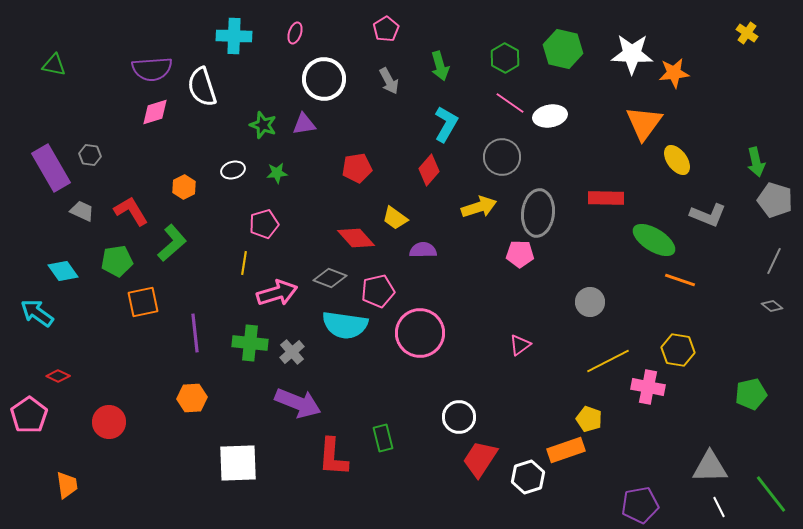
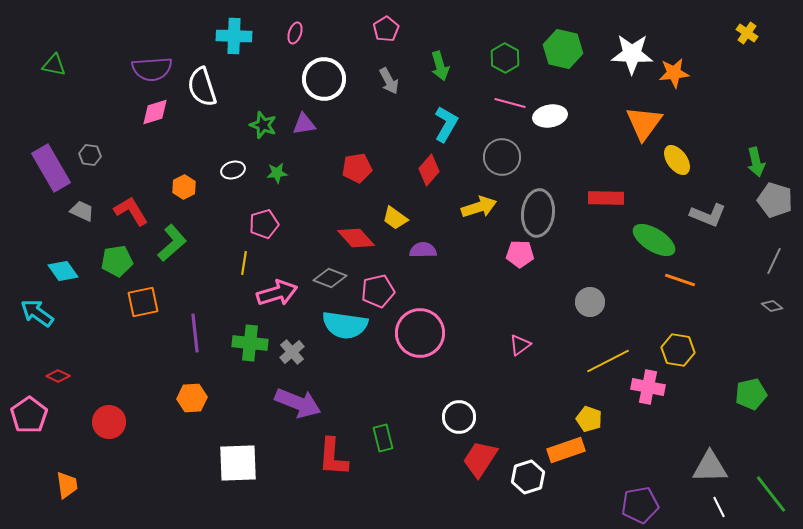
pink line at (510, 103): rotated 20 degrees counterclockwise
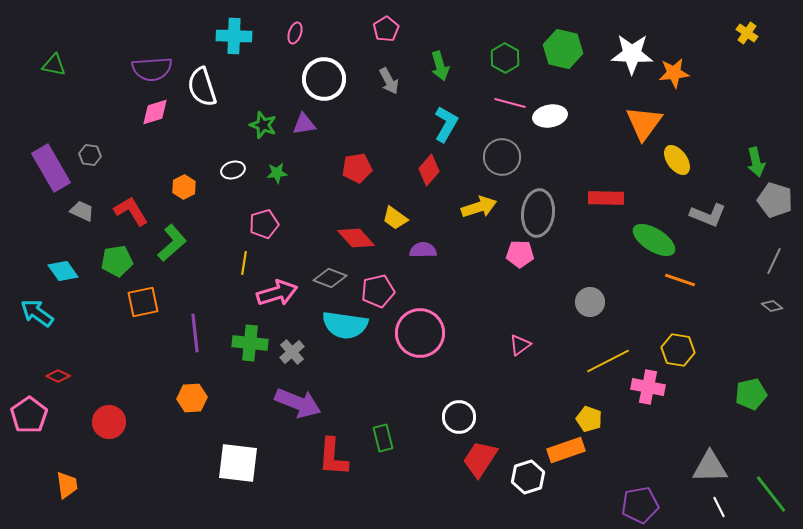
white square at (238, 463): rotated 9 degrees clockwise
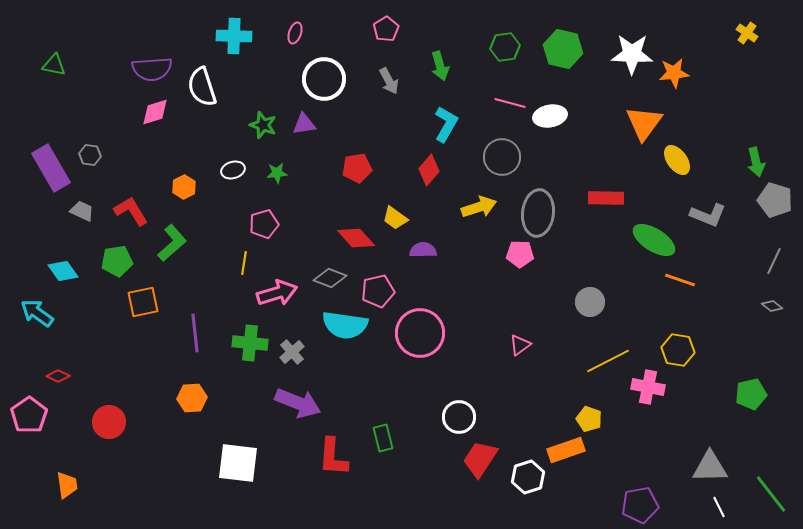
green hexagon at (505, 58): moved 11 px up; rotated 24 degrees clockwise
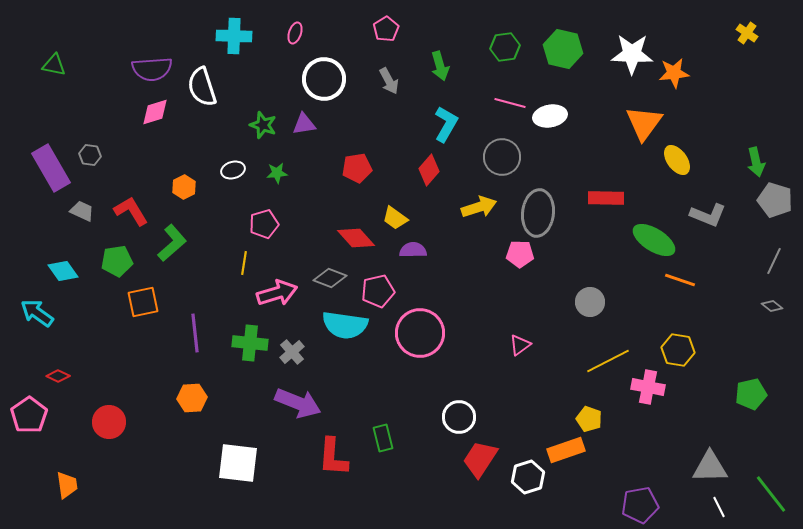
purple semicircle at (423, 250): moved 10 px left
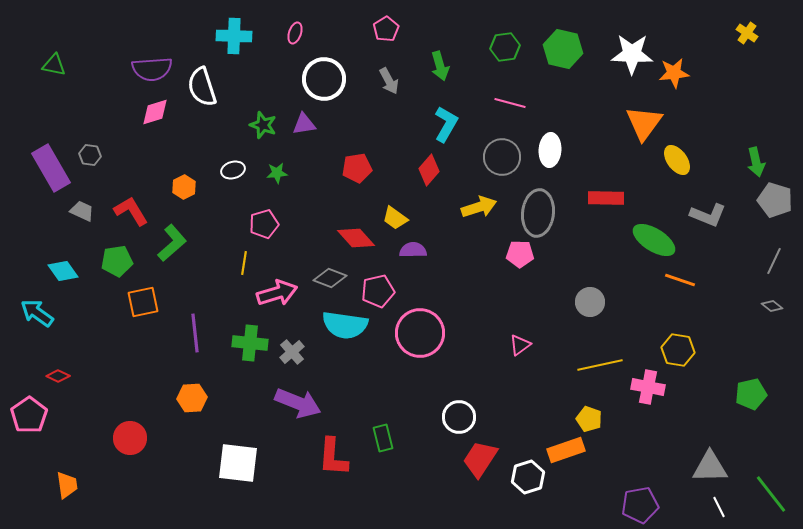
white ellipse at (550, 116): moved 34 px down; rotated 76 degrees counterclockwise
yellow line at (608, 361): moved 8 px left, 4 px down; rotated 15 degrees clockwise
red circle at (109, 422): moved 21 px right, 16 px down
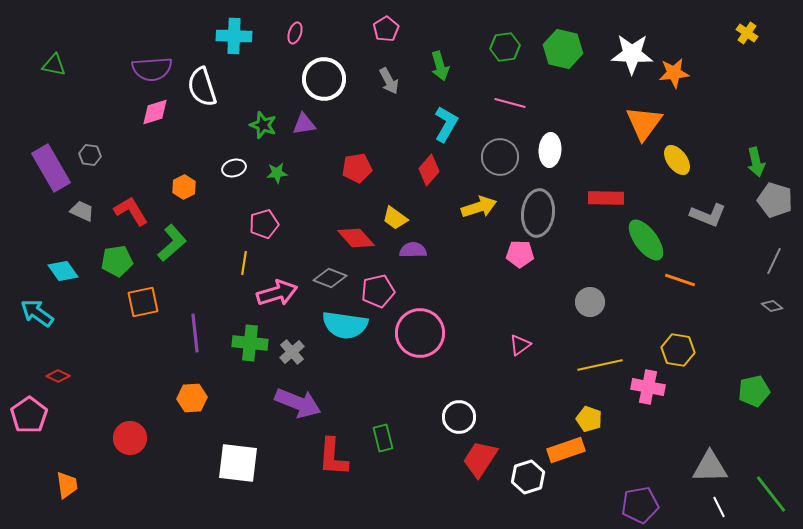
gray circle at (502, 157): moved 2 px left
white ellipse at (233, 170): moved 1 px right, 2 px up
green ellipse at (654, 240): moved 8 px left; rotated 21 degrees clockwise
green pentagon at (751, 394): moved 3 px right, 3 px up
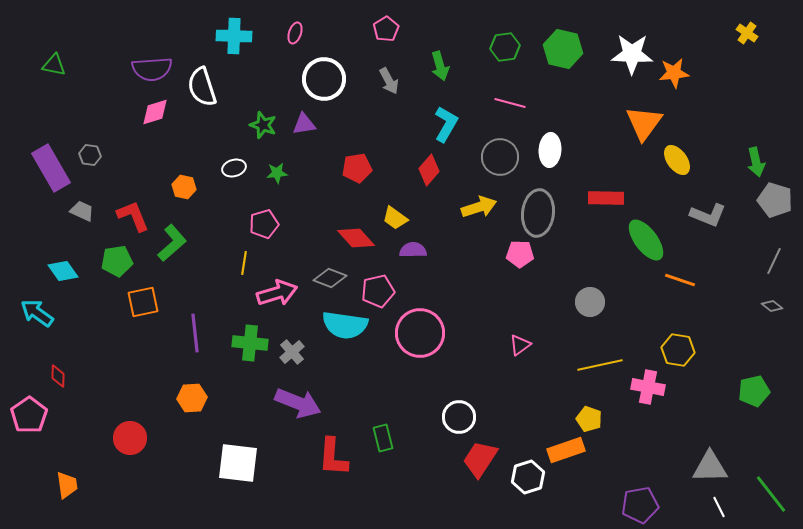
orange hexagon at (184, 187): rotated 20 degrees counterclockwise
red L-shape at (131, 211): moved 2 px right, 5 px down; rotated 9 degrees clockwise
red diamond at (58, 376): rotated 65 degrees clockwise
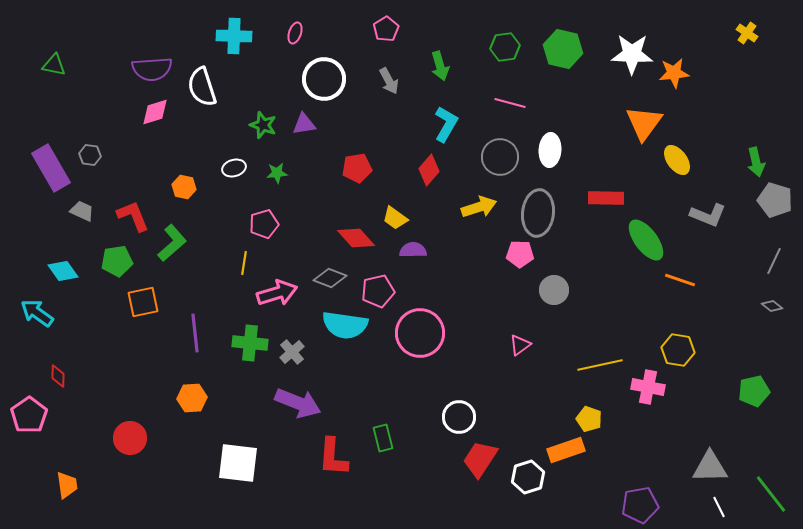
gray circle at (590, 302): moved 36 px left, 12 px up
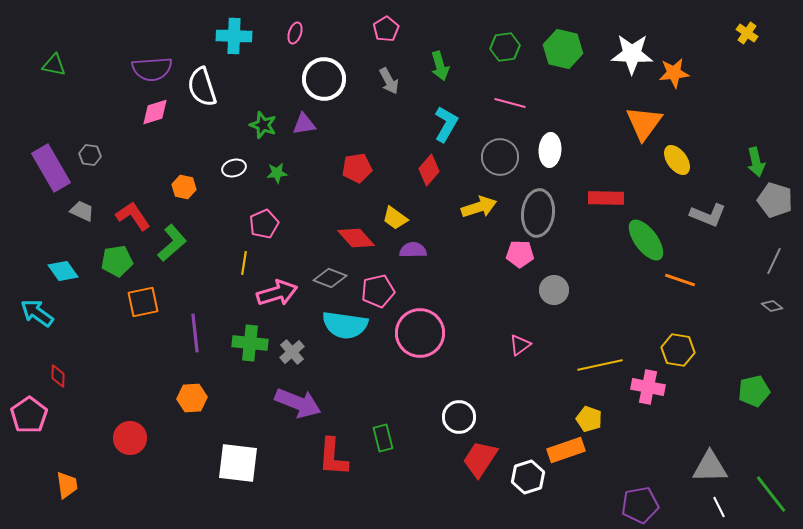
red L-shape at (133, 216): rotated 12 degrees counterclockwise
pink pentagon at (264, 224): rotated 8 degrees counterclockwise
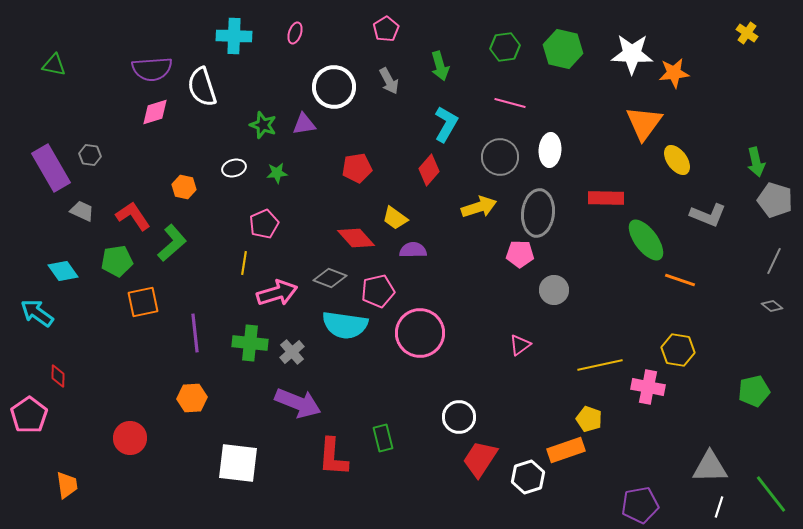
white circle at (324, 79): moved 10 px right, 8 px down
white line at (719, 507): rotated 45 degrees clockwise
